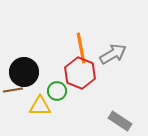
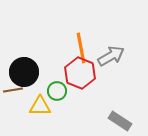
gray arrow: moved 2 px left, 2 px down
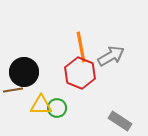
orange line: moved 1 px up
green circle: moved 17 px down
yellow triangle: moved 1 px right, 1 px up
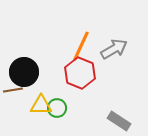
orange line: moved 1 px up; rotated 36 degrees clockwise
gray arrow: moved 3 px right, 7 px up
gray rectangle: moved 1 px left
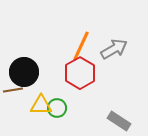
red hexagon: rotated 8 degrees clockwise
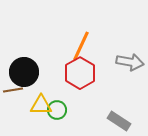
gray arrow: moved 16 px right, 13 px down; rotated 40 degrees clockwise
green circle: moved 2 px down
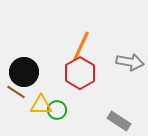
brown line: moved 3 px right, 2 px down; rotated 42 degrees clockwise
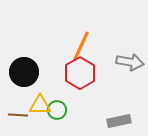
brown line: moved 2 px right, 23 px down; rotated 30 degrees counterclockwise
yellow triangle: moved 1 px left
gray rectangle: rotated 45 degrees counterclockwise
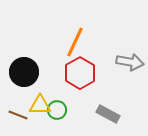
orange line: moved 6 px left, 4 px up
brown line: rotated 18 degrees clockwise
gray rectangle: moved 11 px left, 7 px up; rotated 40 degrees clockwise
